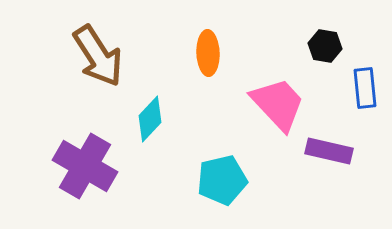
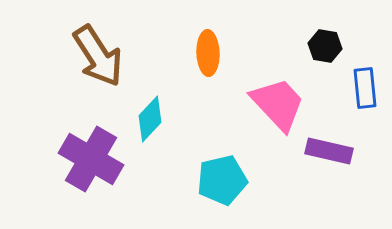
purple cross: moved 6 px right, 7 px up
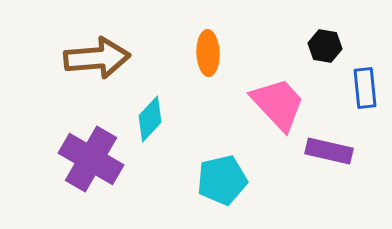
brown arrow: moved 1 px left, 2 px down; rotated 62 degrees counterclockwise
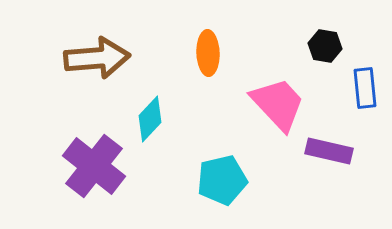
purple cross: moved 3 px right, 7 px down; rotated 8 degrees clockwise
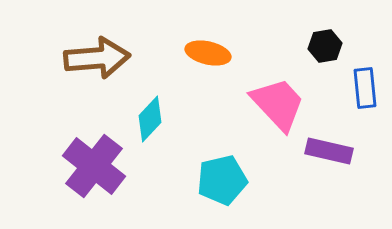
black hexagon: rotated 20 degrees counterclockwise
orange ellipse: rotated 75 degrees counterclockwise
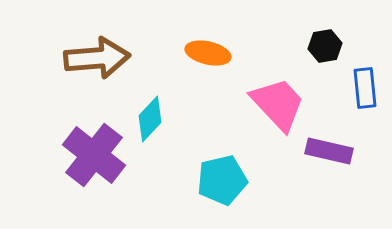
purple cross: moved 11 px up
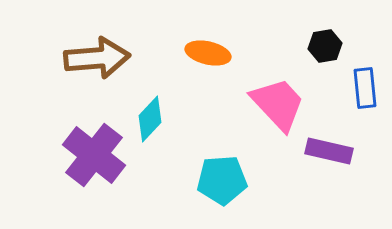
cyan pentagon: rotated 9 degrees clockwise
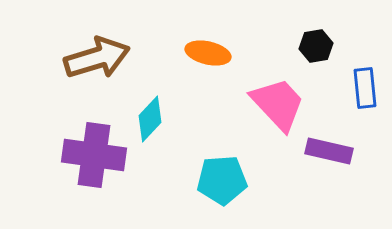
black hexagon: moved 9 px left
brown arrow: rotated 12 degrees counterclockwise
purple cross: rotated 30 degrees counterclockwise
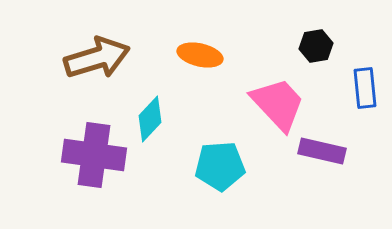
orange ellipse: moved 8 px left, 2 px down
purple rectangle: moved 7 px left
cyan pentagon: moved 2 px left, 14 px up
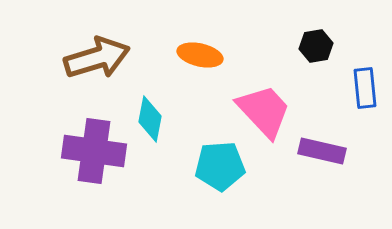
pink trapezoid: moved 14 px left, 7 px down
cyan diamond: rotated 33 degrees counterclockwise
purple cross: moved 4 px up
